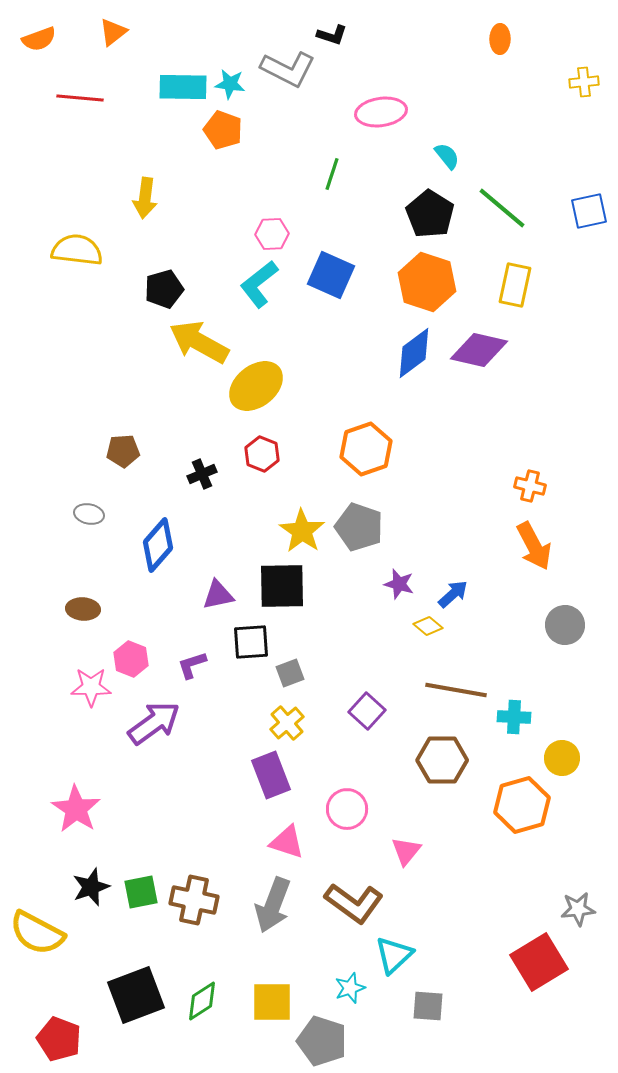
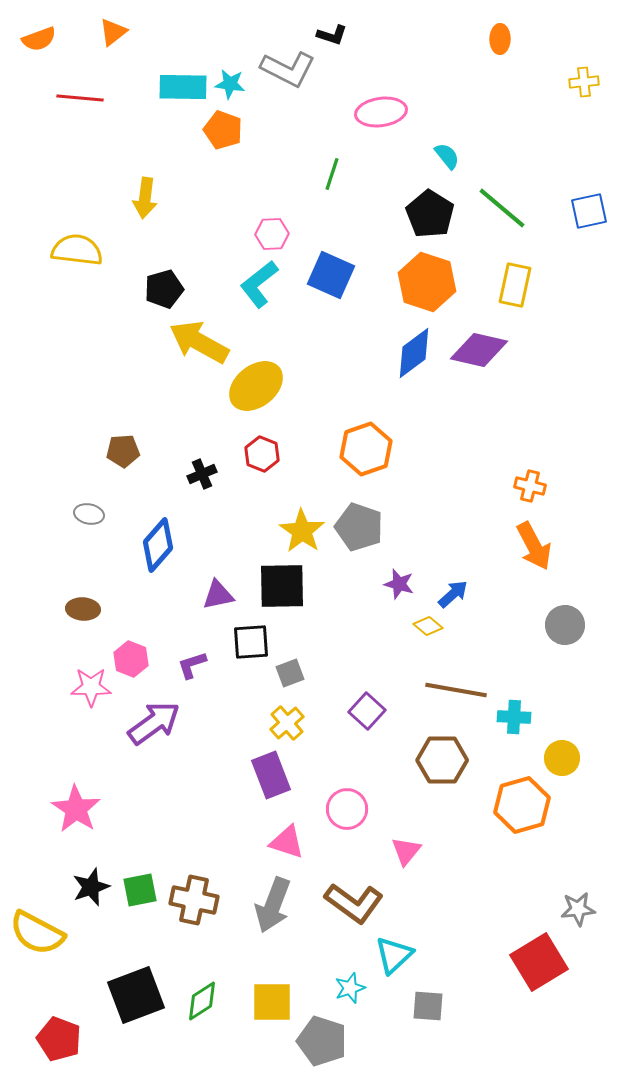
green square at (141, 892): moved 1 px left, 2 px up
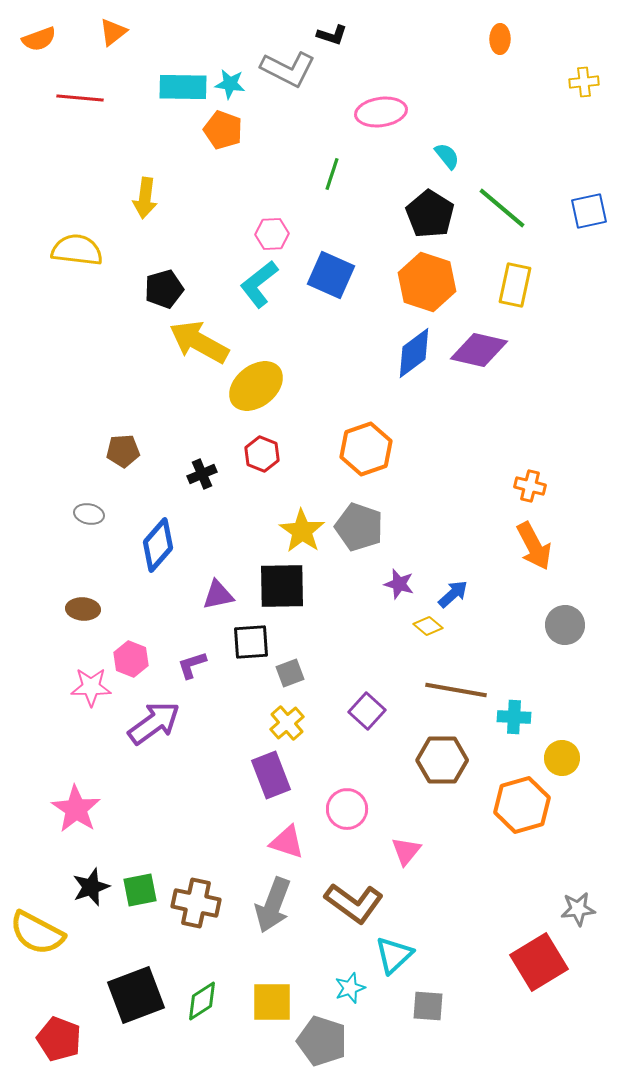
brown cross at (194, 900): moved 2 px right, 3 px down
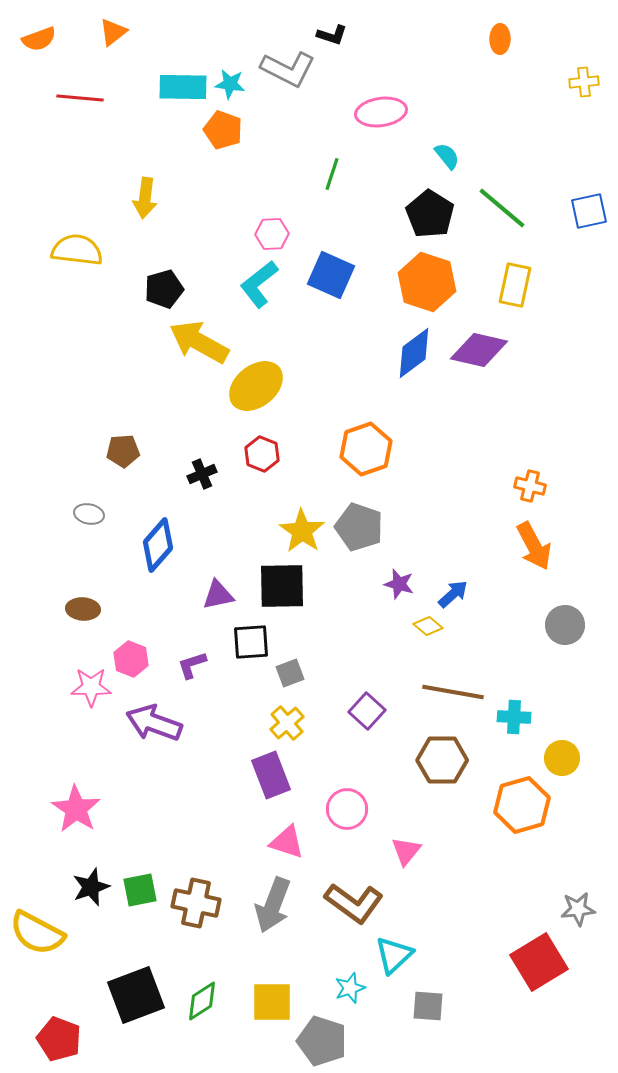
brown line at (456, 690): moved 3 px left, 2 px down
purple arrow at (154, 723): rotated 124 degrees counterclockwise
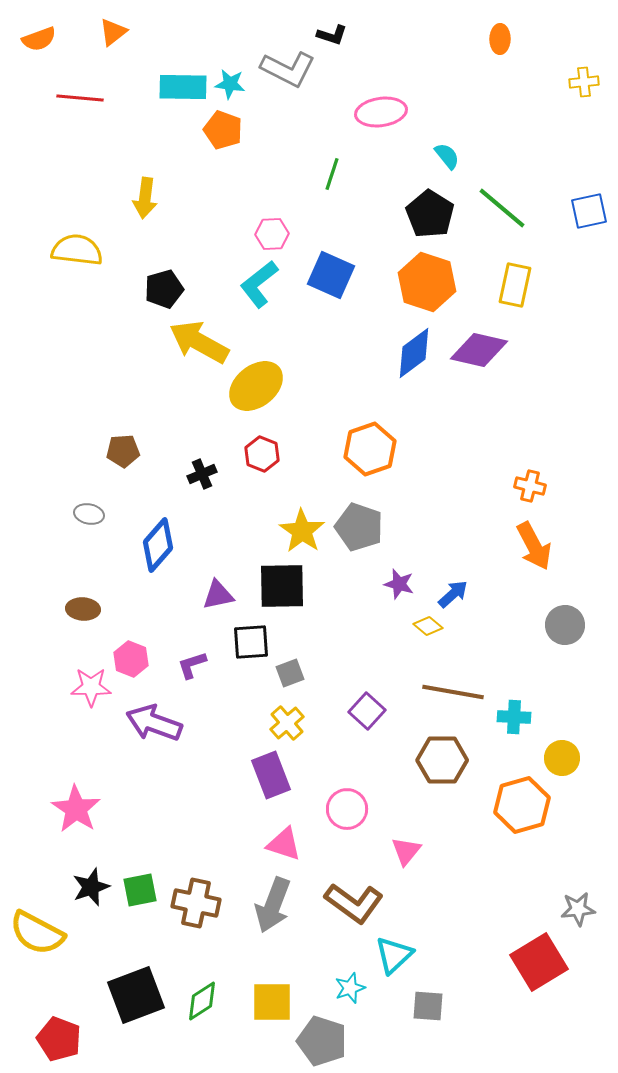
orange hexagon at (366, 449): moved 4 px right
pink triangle at (287, 842): moved 3 px left, 2 px down
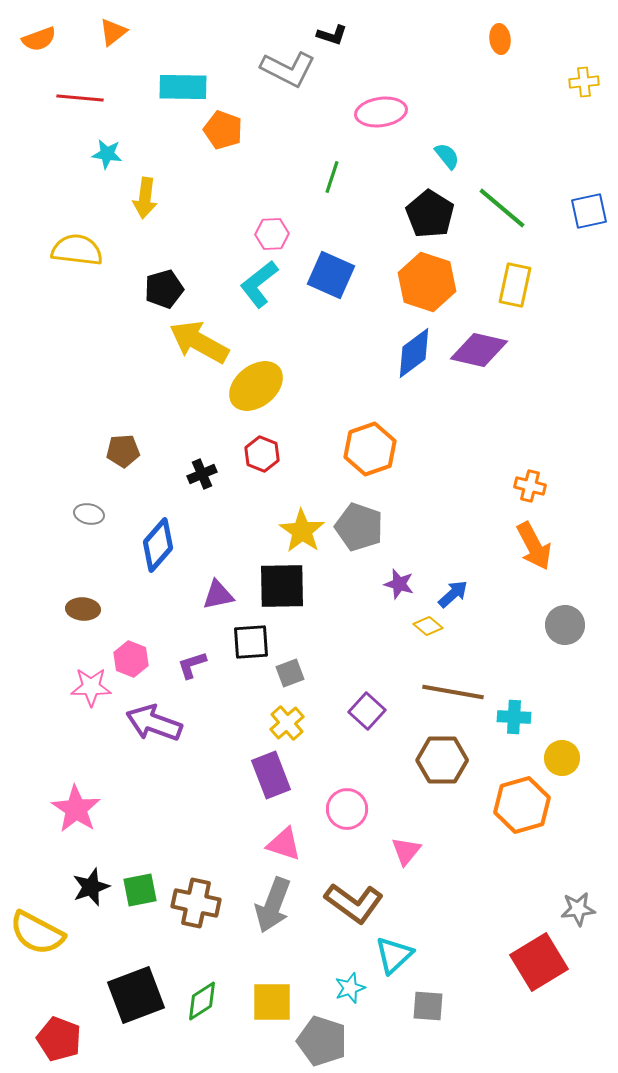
orange ellipse at (500, 39): rotated 8 degrees counterclockwise
cyan star at (230, 84): moved 123 px left, 70 px down
green line at (332, 174): moved 3 px down
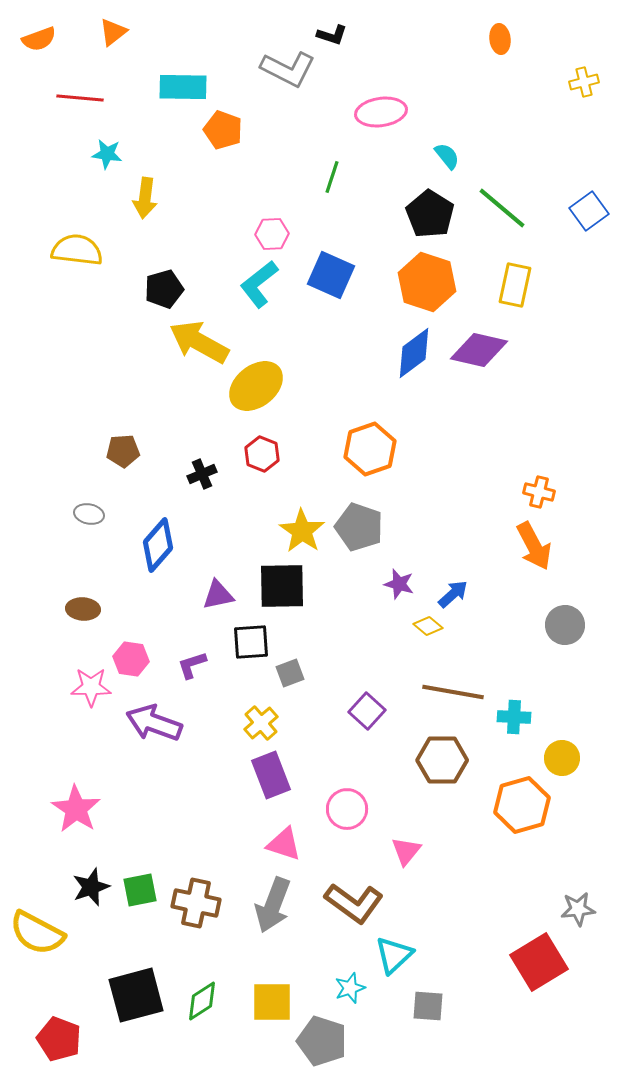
yellow cross at (584, 82): rotated 8 degrees counterclockwise
blue square at (589, 211): rotated 24 degrees counterclockwise
orange cross at (530, 486): moved 9 px right, 6 px down
pink hexagon at (131, 659): rotated 12 degrees counterclockwise
yellow cross at (287, 723): moved 26 px left
black square at (136, 995): rotated 6 degrees clockwise
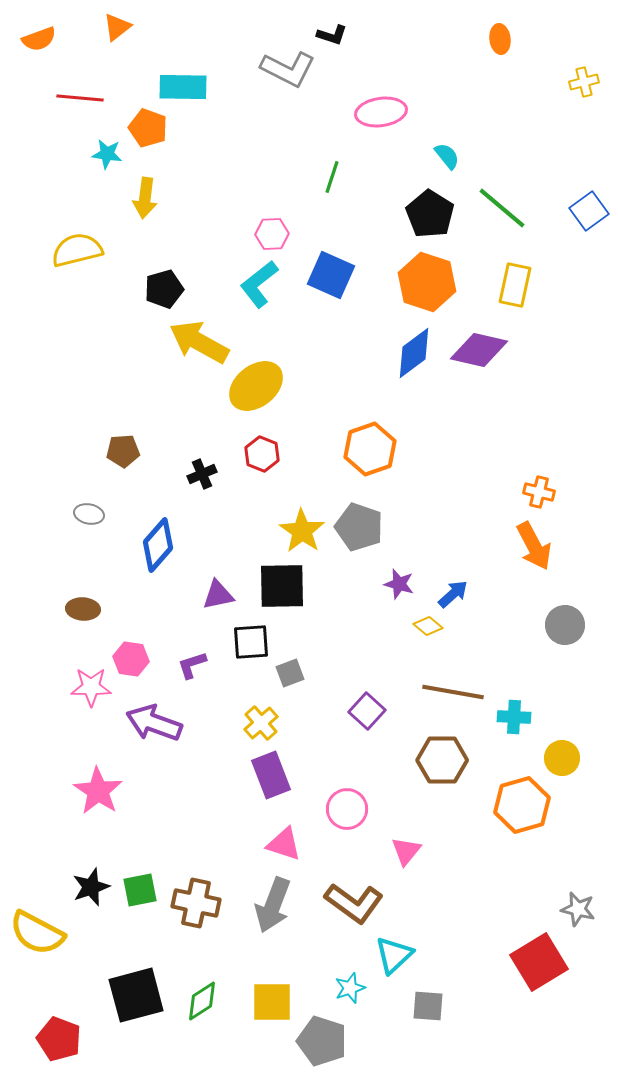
orange triangle at (113, 32): moved 4 px right, 5 px up
orange pentagon at (223, 130): moved 75 px left, 2 px up
yellow semicircle at (77, 250): rotated 21 degrees counterclockwise
pink star at (76, 809): moved 22 px right, 18 px up
gray star at (578, 909): rotated 20 degrees clockwise
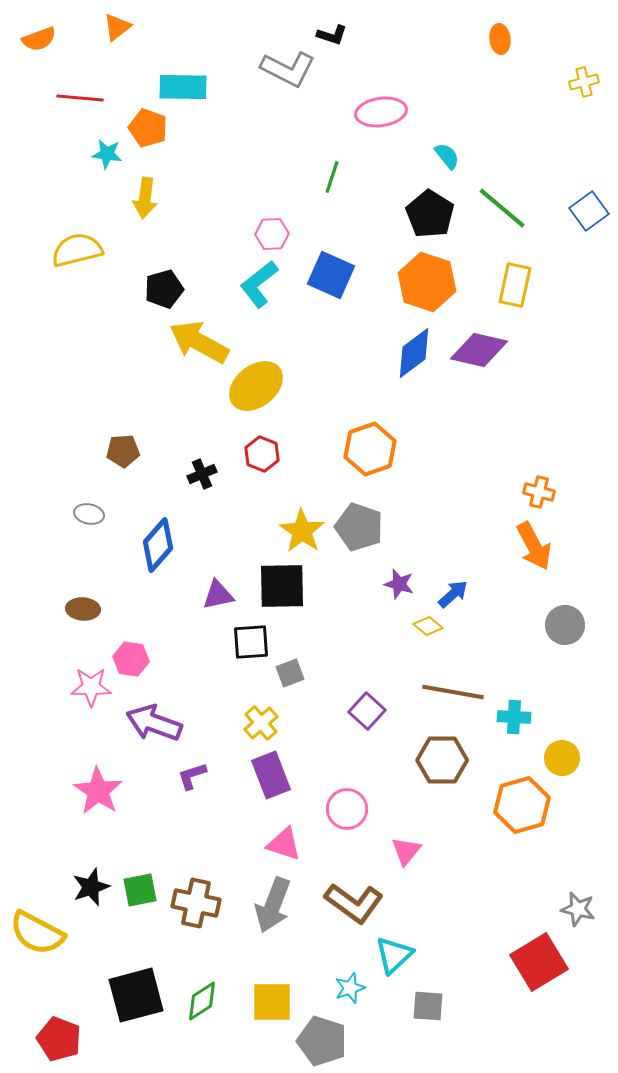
purple L-shape at (192, 665): moved 111 px down
